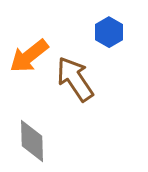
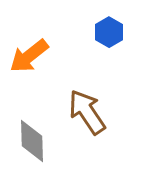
brown arrow: moved 12 px right, 33 px down
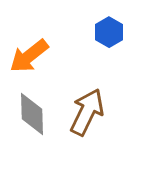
brown arrow: rotated 60 degrees clockwise
gray diamond: moved 27 px up
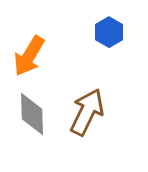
orange arrow: rotated 21 degrees counterclockwise
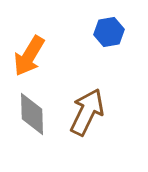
blue hexagon: rotated 20 degrees clockwise
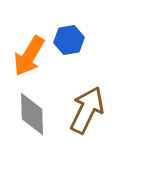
blue hexagon: moved 40 px left, 8 px down
brown arrow: moved 2 px up
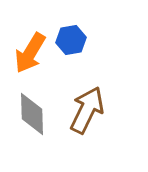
blue hexagon: moved 2 px right
orange arrow: moved 1 px right, 3 px up
